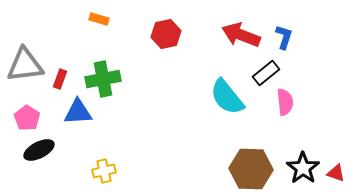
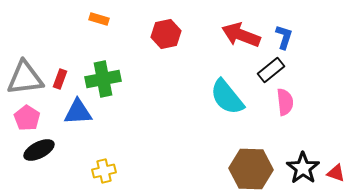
gray triangle: moved 13 px down
black rectangle: moved 5 px right, 3 px up
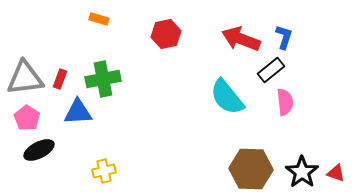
red arrow: moved 4 px down
black star: moved 1 px left, 4 px down
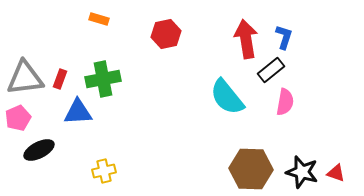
red arrow: moved 5 px right; rotated 60 degrees clockwise
pink semicircle: rotated 16 degrees clockwise
pink pentagon: moved 9 px left; rotated 15 degrees clockwise
black star: rotated 20 degrees counterclockwise
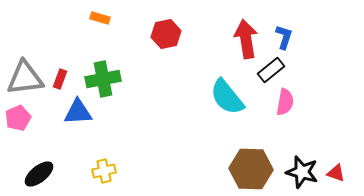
orange rectangle: moved 1 px right, 1 px up
black ellipse: moved 24 px down; rotated 12 degrees counterclockwise
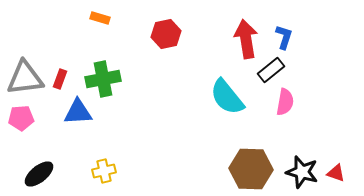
pink pentagon: moved 3 px right; rotated 20 degrees clockwise
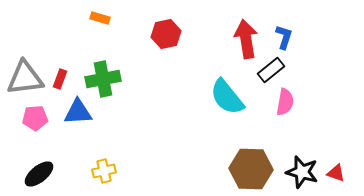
pink pentagon: moved 14 px right
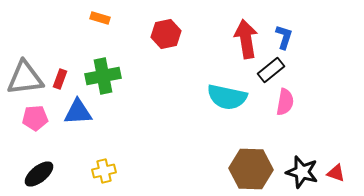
green cross: moved 3 px up
cyan semicircle: rotated 39 degrees counterclockwise
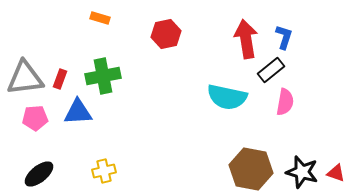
brown hexagon: rotated 9 degrees clockwise
